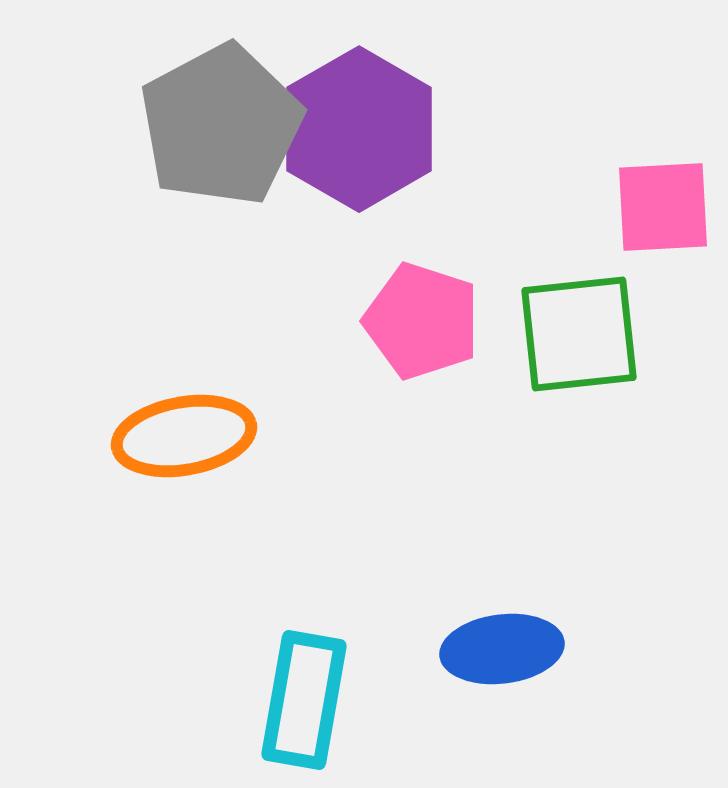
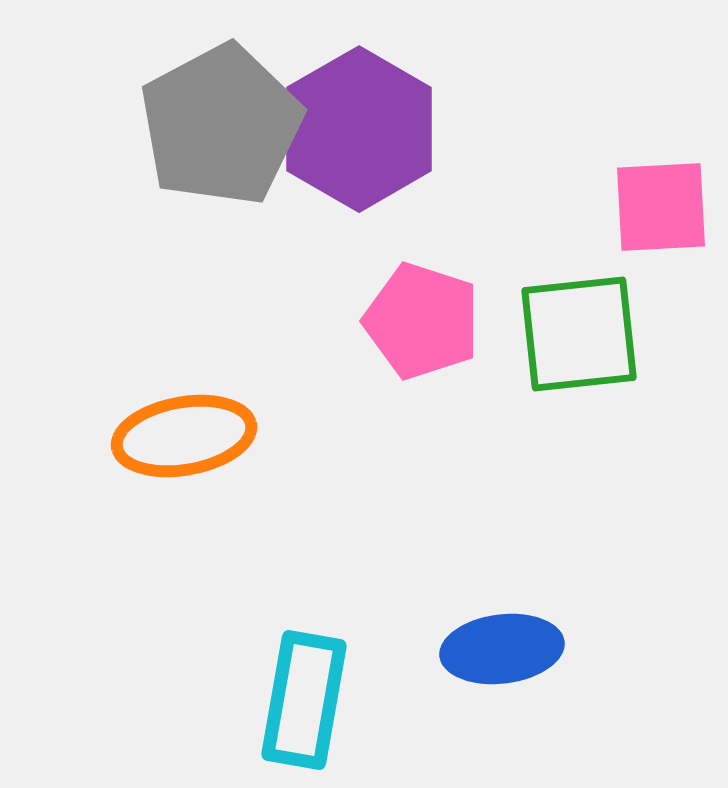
pink square: moved 2 px left
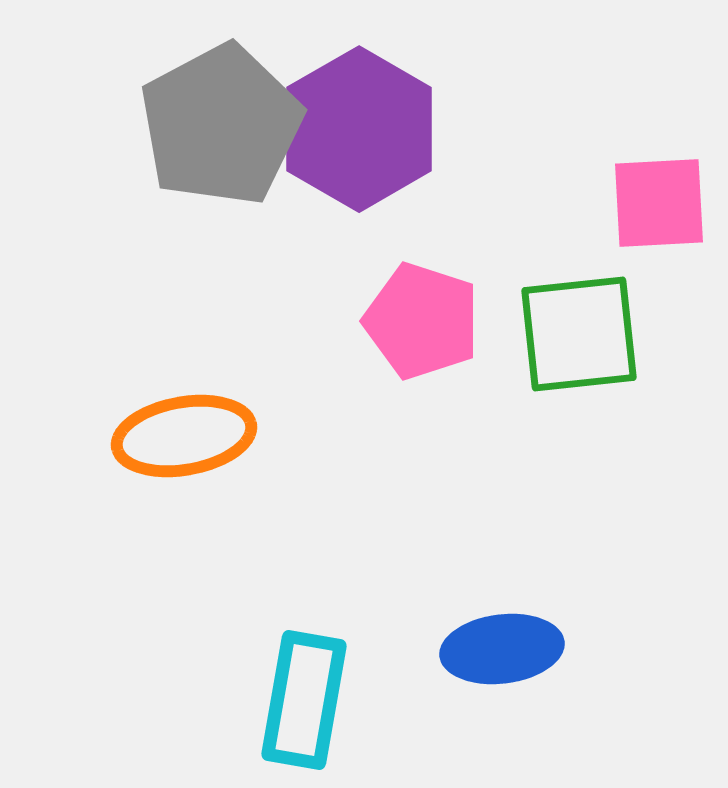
pink square: moved 2 px left, 4 px up
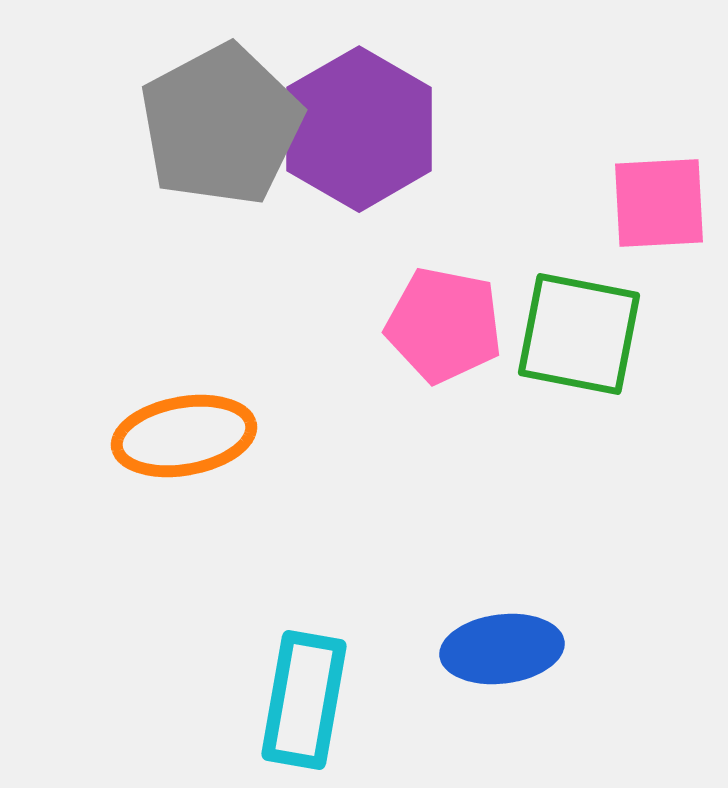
pink pentagon: moved 22 px right, 4 px down; rotated 7 degrees counterclockwise
green square: rotated 17 degrees clockwise
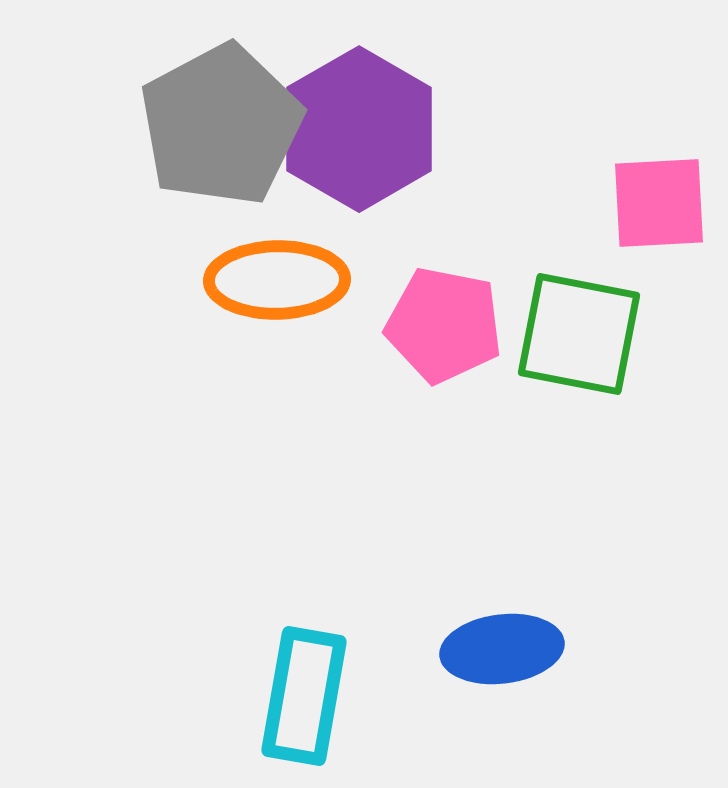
orange ellipse: moved 93 px right, 156 px up; rotated 9 degrees clockwise
cyan rectangle: moved 4 px up
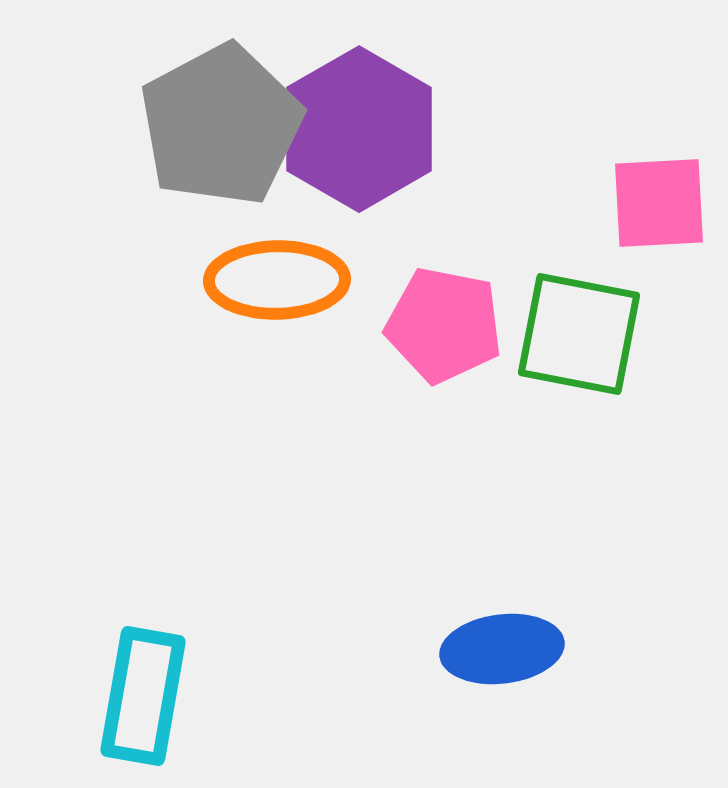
cyan rectangle: moved 161 px left
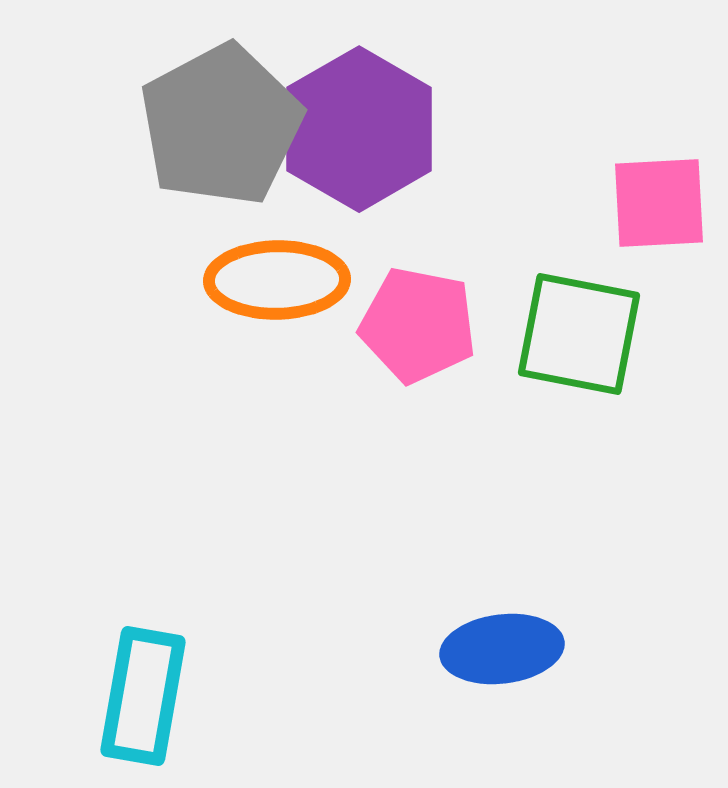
pink pentagon: moved 26 px left
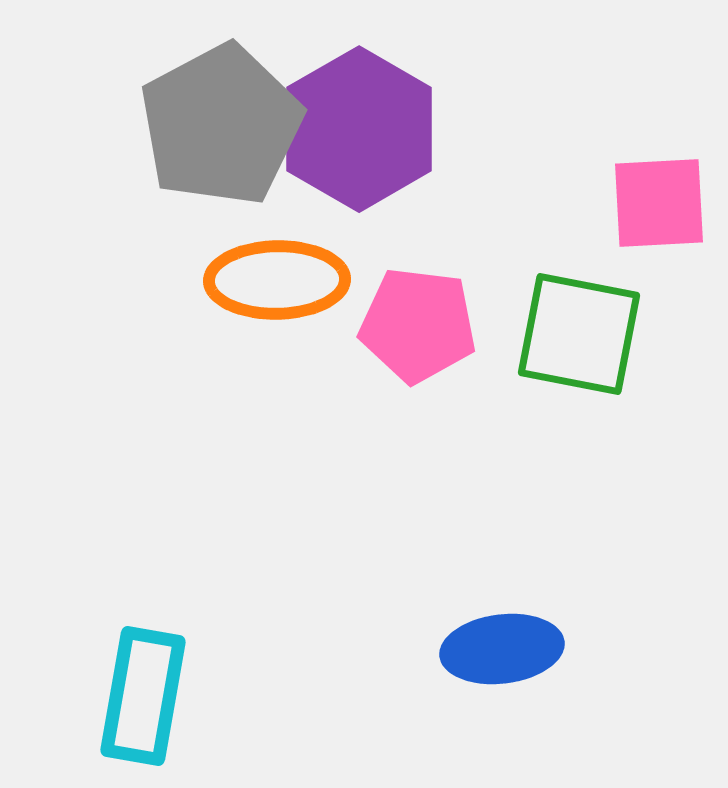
pink pentagon: rotated 4 degrees counterclockwise
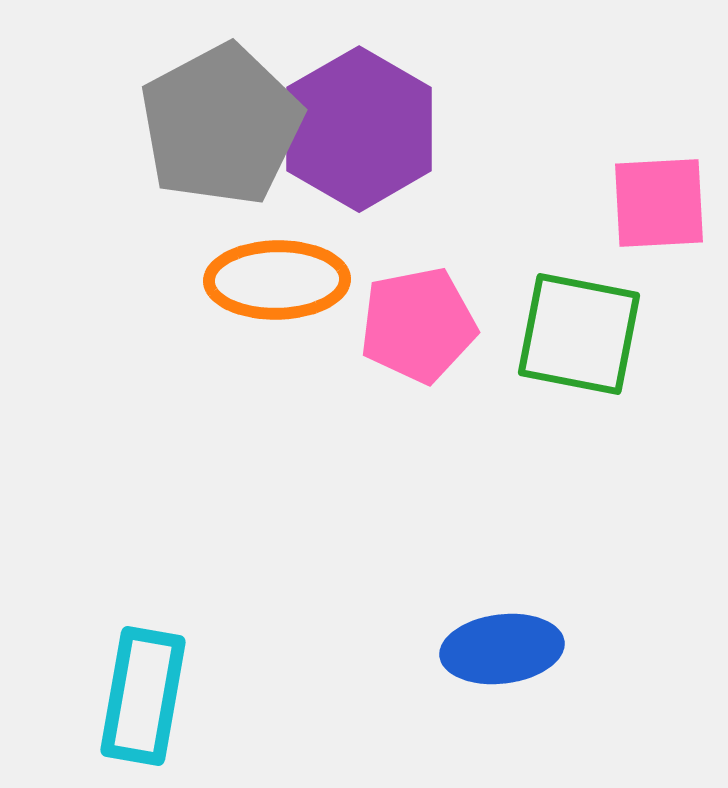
pink pentagon: rotated 18 degrees counterclockwise
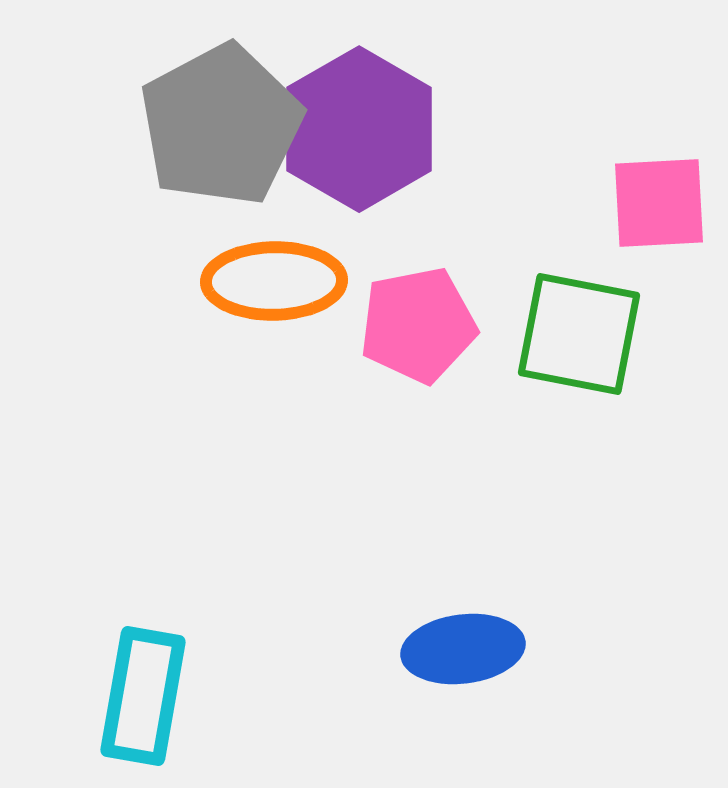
orange ellipse: moved 3 px left, 1 px down
blue ellipse: moved 39 px left
